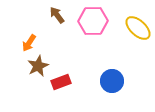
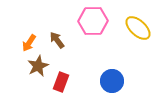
brown arrow: moved 25 px down
red rectangle: rotated 48 degrees counterclockwise
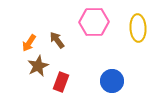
pink hexagon: moved 1 px right, 1 px down
yellow ellipse: rotated 44 degrees clockwise
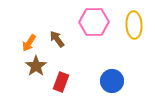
yellow ellipse: moved 4 px left, 3 px up
brown arrow: moved 1 px up
brown star: moved 2 px left; rotated 10 degrees counterclockwise
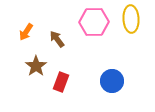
yellow ellipse: moved 3 px left, 6 px up
orange arrow: moved 3 px left, 11 px up
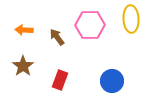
pink hexagon: moved 4 px left, 3 px down
orange arrow: moved 2 px left, 2 px up; rotated 60 degrees clockwise
brown arrow: moved 2 px up
brown star: moved 13 px left
red rectangle: moved 1 px left, 2 px up
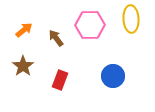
orange arrow: rotated 138 degrees clockwise
brown arrow: moved 1 px left, 1 px down
blue circle: moved 1 px right, 5 px up
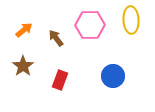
yellow ellipse: moved 1 px down
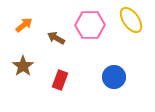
yellow ellipse: rotated 32 degrees counterclockwise
orange arrow: moved 5 px up
brown arrow: rotated 24 degrees counterclockwise
blue circle: moved 1 px right, 1 px down
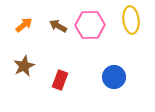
yellow ellipse: rotated 28 degrees clockwise
brown arrow: moved 2 px right, 12 px up
brown star: moved 1 px right; rotated 10 degrees clockwise
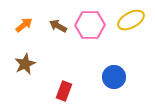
yellow ellipse: rotated 68 degrees clockwise
brown star: moved 1 px right, 2 px up
red rectangle: moved 4 px right, 11 px down
